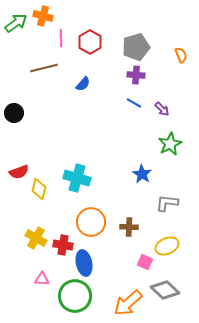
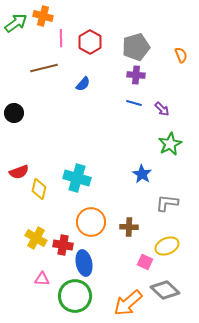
blue line: rotated 14 degrees counterclockwise
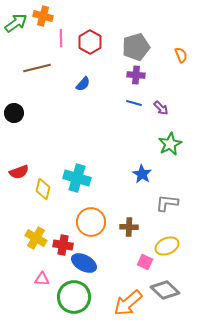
brown line: moved 7 px left
purple arrow: moved 1 px left, 1 px up
yellow diamond: moved 4 px right
blue ellipse: rotated 50 degrees counterclockwise
green circle: moved 1 px left, 1 px down
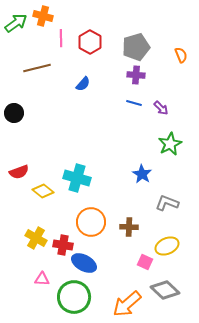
yellow diamond: moved 2 px down; rotated 65 degrees counterclockwise
gray L-shape: rotated 15 degrees clockwise
orange arrow: moved 1 px left, 1 px down
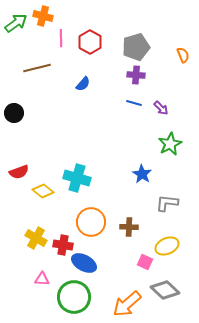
orange semicircle: moved 2 px right
gray L-shape: rotated 15 degrees counterclockwise
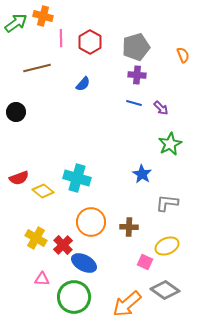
purple cross: moved 1 px right
black circle: moved 2 px right, 1 px up
red semicircle: moved 6 px down
red cross: rotated 36 degrees clockwise
gray diamond: rotated 8 degrees counterclockwise
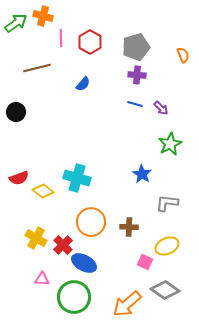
blue line: moved 1 px right, 1 px down
